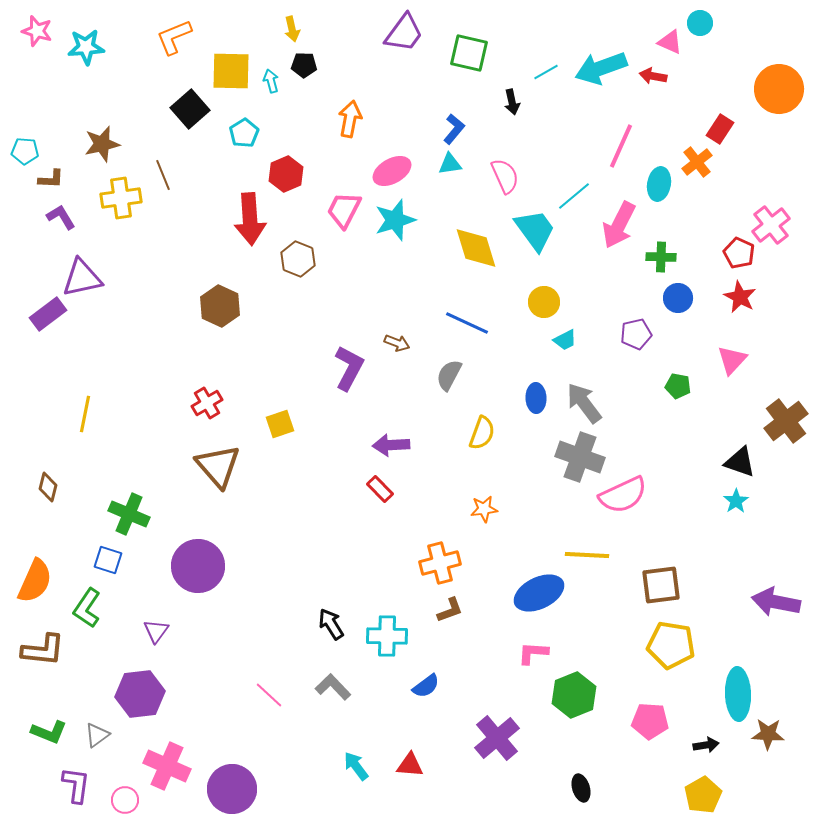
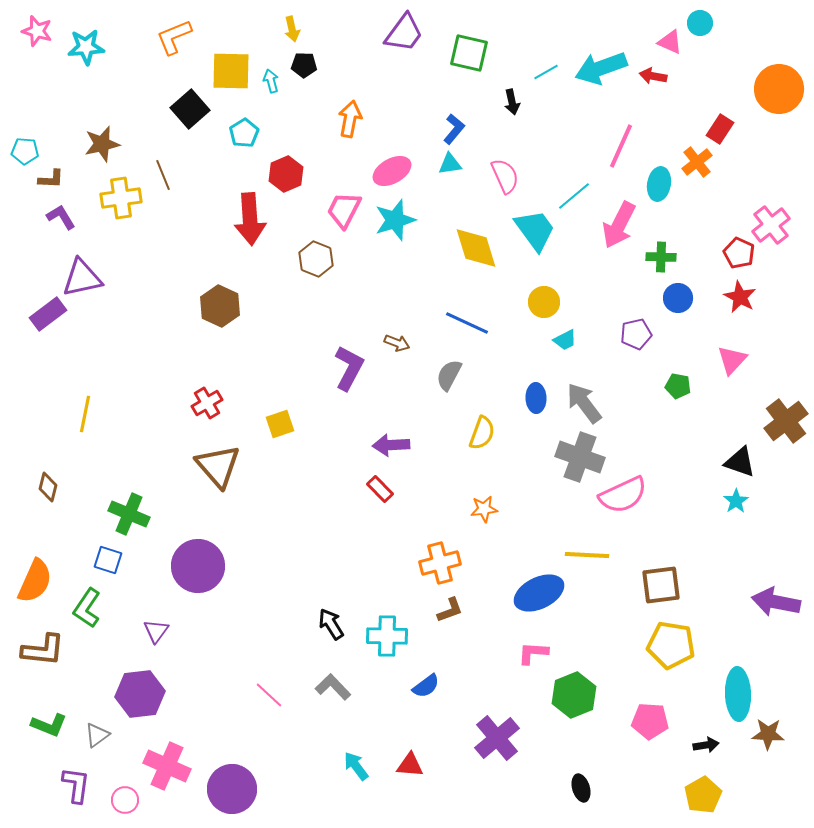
brown hexagon at (298, 259): moved 18 px right
green L-shape at (49, 732): moved 7 px up
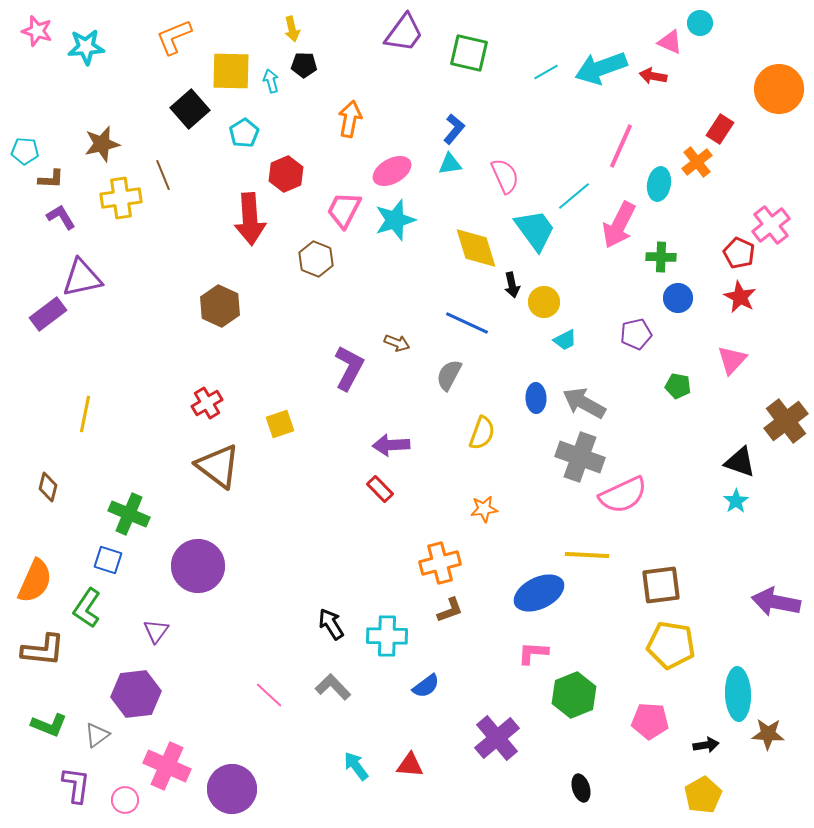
black arrow at (512, 102): moved 183 px down
gray arrow at (584, 403): rotated 24 degrees counterclockwise
brown triangle at (218, 466): rotated 12 degrees counterclockwise
purple hexagon at (140, 694): moved 4 px left
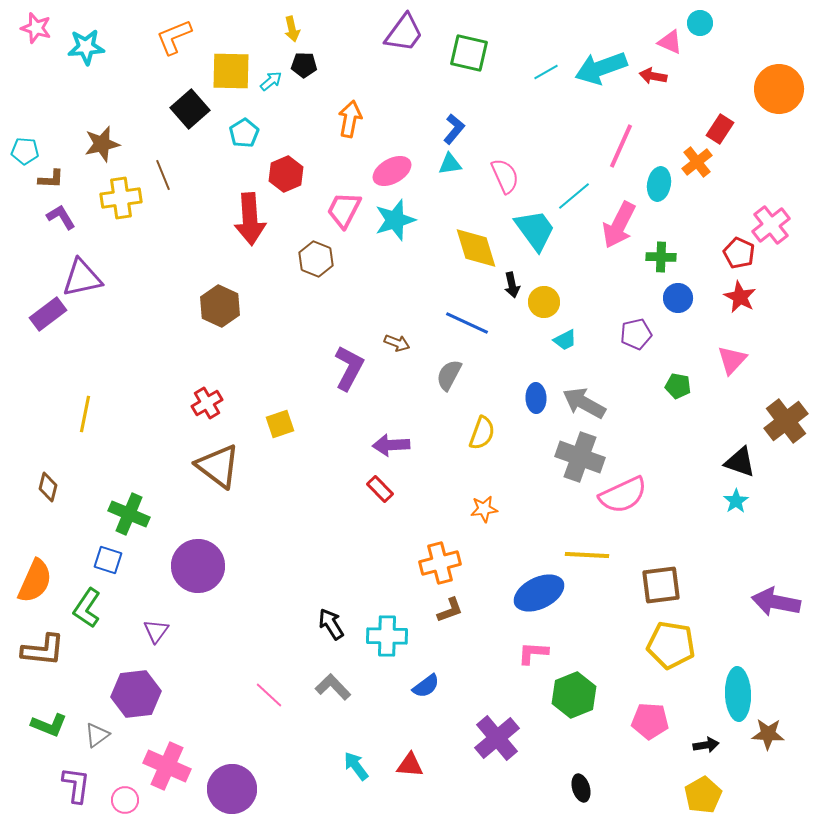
pink star at (37, 31): moved 1 px left, 3 px up
cyan arrow at (271, 81): rotated 65 degrees clockwise
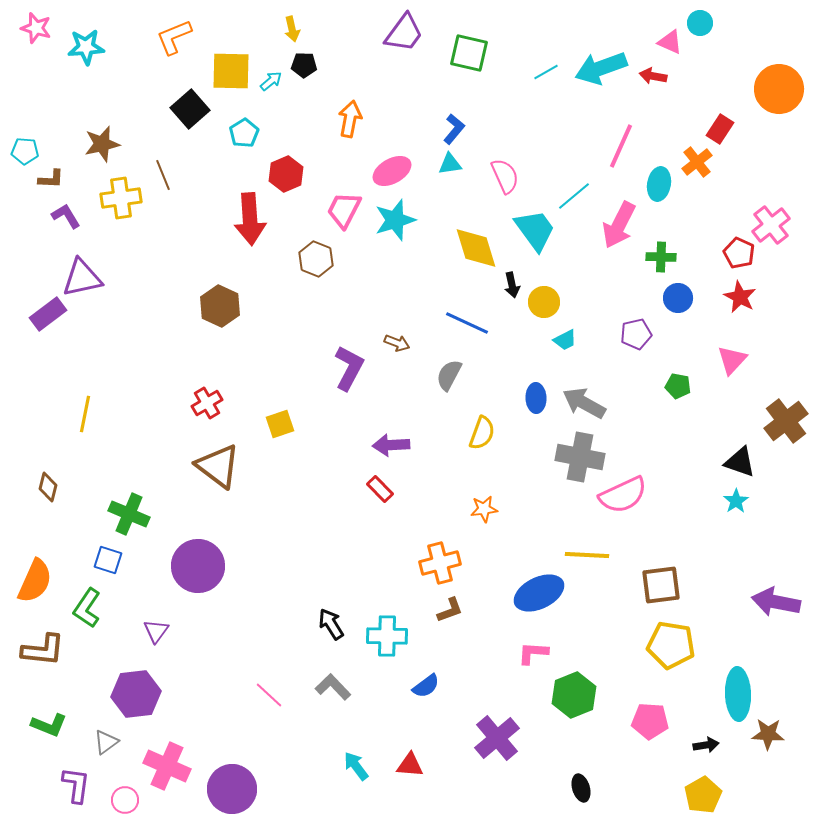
purple L-shape at (61, 217): moved 5 px right, 1 px up
gray cross at (580, 457): rotated 9 degrees counterclockwise
gray triangle at (97, 735): moved 9 px right, 7 px down
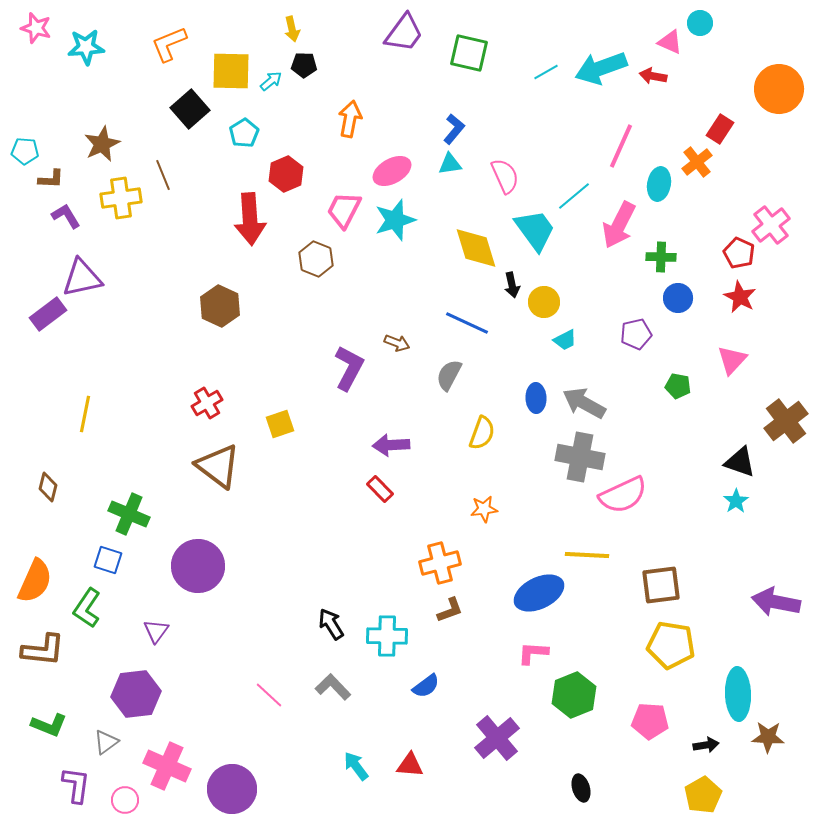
orange L-shape at (174, 37): moved 5 px left, 7 px down
brown star at (102, 144): rotated 12 degrees counterclockwise
brown star at (768, 734): moved 3 px down
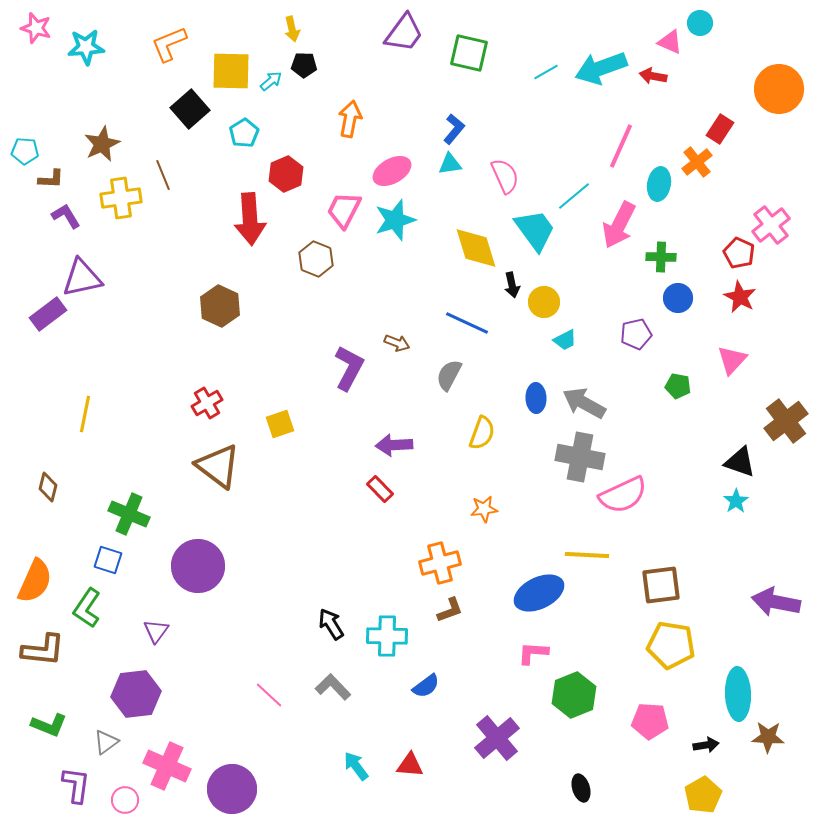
purple arrow at (391, 445): moved 3 px right
